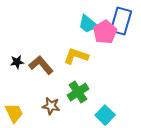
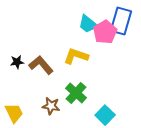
green cross: moved 2 px left, 1 px down; rotated 15 degrees counterclockwise
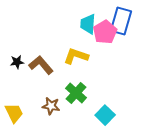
cyan trapezoid: rotated 55 degrees clockwise
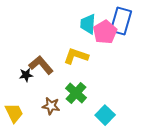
black star: moved 9 px right, 13 px down
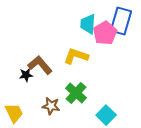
pink pentagon: moved 1 px down
brown L-shape: moved 1 px left
cyan square: moved 1 px right
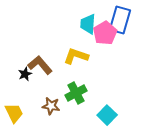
blue rectangle: moved 1 px left, 1 px up
black star: moved 1 px left, 1 px up; rotated 16 degrees counterclockwise
green cross: rotated 20 degrees clockwise
cyan square: moved 1 px right
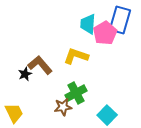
brown star: moved 12 px right, 1 px down; rotated 18 degrees counterclockwise
